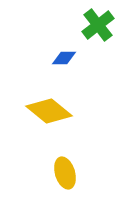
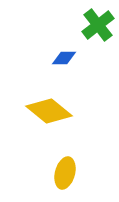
yellow ellipse: rotated 32 degrees clockwise
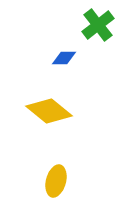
yellow ellipse: moved 9 px left, 8 px down
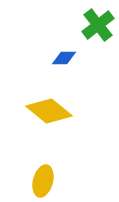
yellow ellipse: moved 13 px left
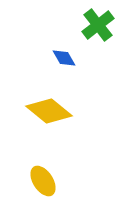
blue diamond: rotated 60 degrees clockwise
yellow ellipse: rotated 48 degrees counterclockwise
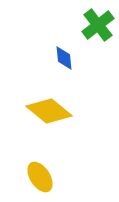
blue diamond: rotated 25 degrees clockwise
yellow ellipse: moved 3 px left, 4 px up
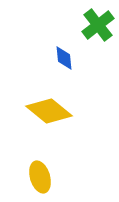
yellow ellipse: rotated 16 degrees clockwise
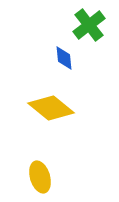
green cross: moved 9 px left
yellow diamond: moved 2 px right, 3 px up
